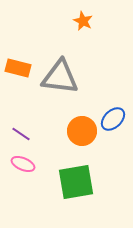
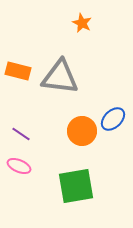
orange star: moved 1 px left, 2 px down
orange rectangle: moved 3 px down
pink ellipse: moved 4 px left, 2 px down
green square: moved 4 px down
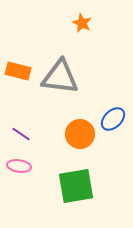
orange circle: moved 2 px left, 3 px down
pink ellipse: rotated 15 degrees counterclockwise
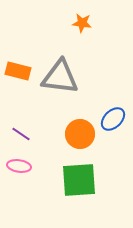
orange star: rotated 18 degrees counterclockwise
green square: moved 3 px right, 6 px up; rotated 6 degrees clockwise
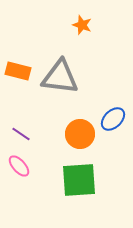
orange star: moved 2 px down; rotated 12 degrees clockwise
pink ellipse: rotated 40 degrees clockwise
